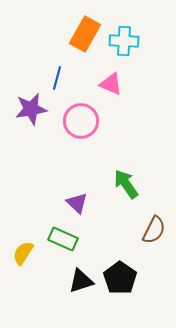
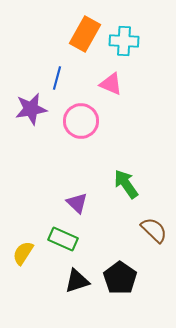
brown semicircle: rotated 72 degrees counterclockwise
black triangle: moved 4 px left
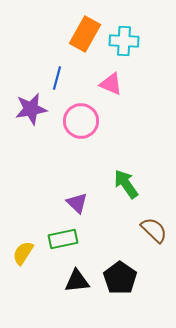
green rectangle: rotated 36 degrees counterclockwise
black triangle: rotated 12 degrees clockwise
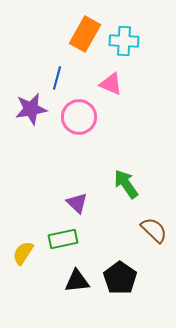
pink circle: moved 2 px left, 4 px up
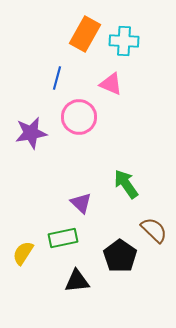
purple star: moved 24 px down
purple triangle: moved 4 px right
green rectangle: moved 1 px up
black pentagon: moved 22 px up
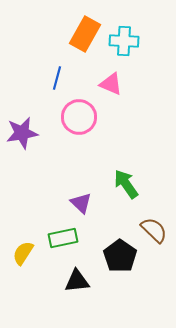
purple star: moved 9 px left
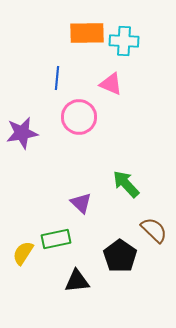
orange rectangle: moved 2 px right, 1 px up; rotated 60 degrees clockwise
blue line: rotated 10 degrees counterclockwise
green arrow: rotated 8 degrees counterclockwise
green rectangle: moved 7 px left, 1 px down
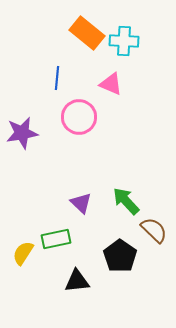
orange rectangle: rotated 40 degrees clockwise
green arrow: moved 17 px down
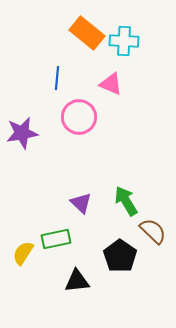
green arrow: rotated 12 degrees clockwise
brown semicircle: moved 1 px left, 1 px down
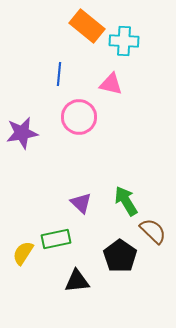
orange rectangle: moved 7 px up
blue line: moved 2 px right, 4 px up
pink triangle: rotated 10 degrees counterclockwise
